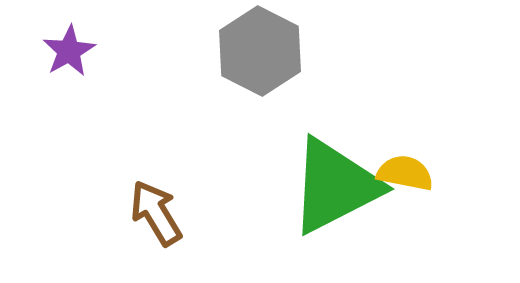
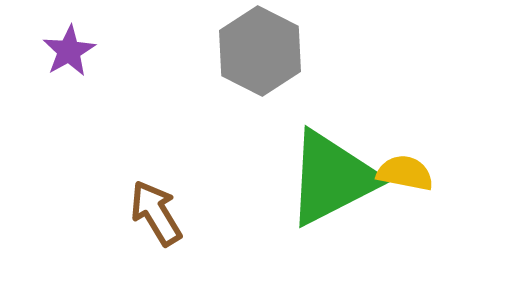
green triangle: moved 3 px left, 8 px up
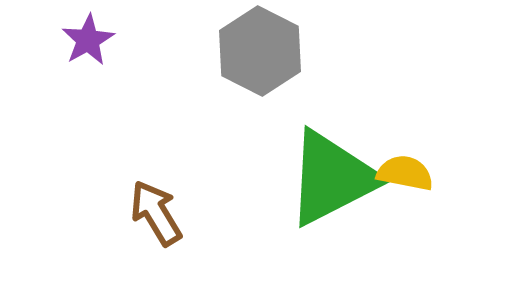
purple star: moved 19 px right, 11 px up
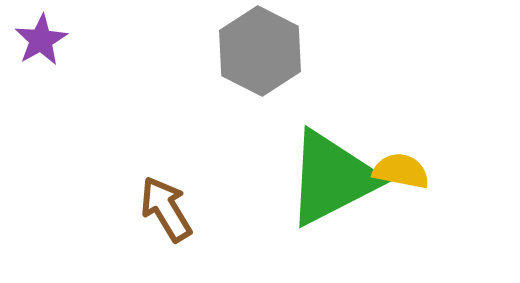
purple star: moved 47 px left
yellow semicircle: moved 4 px left, 2 px up
brown arrow: moved 10 px right, 4 px up
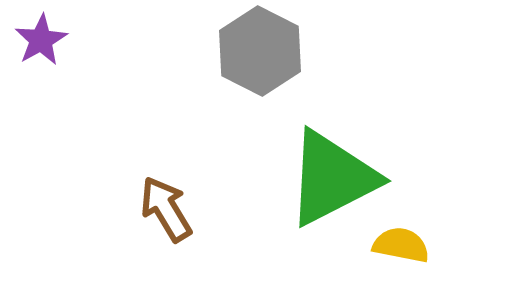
yellow semicircle: moved 74 px down
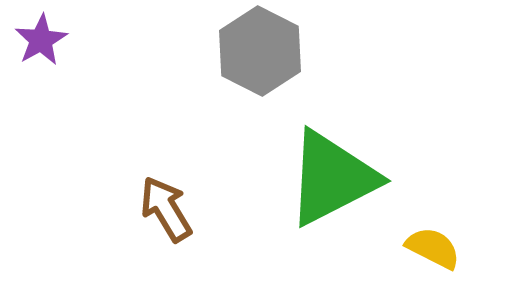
yellow semicircle: moved 32 px right, 3 px down; rotated 16 degrees clockwise
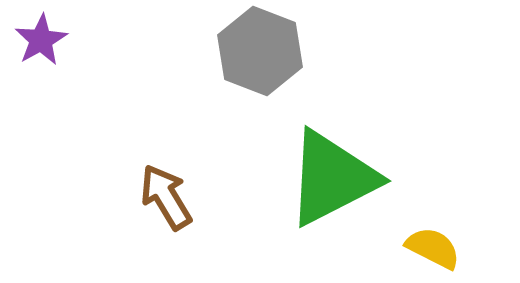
gray hexagon: rotated 6 degrees counterclockwise
brown arrow: moved 12 px up
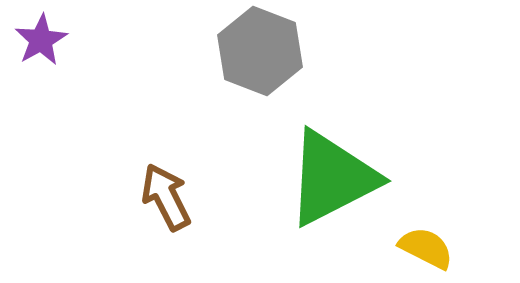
brown arrow: rotated 4 degrees clockwise
yellow semicircle: moved 7 px left
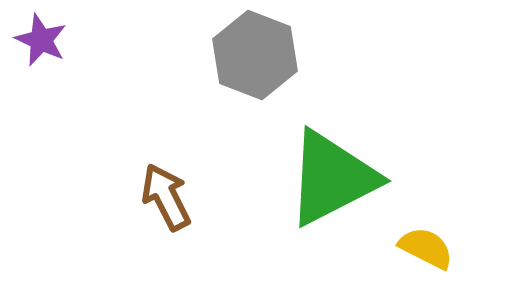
purple star: rotated 18 degrees counterclockwise
gray hexagon: moved 5 px left, 4 px down
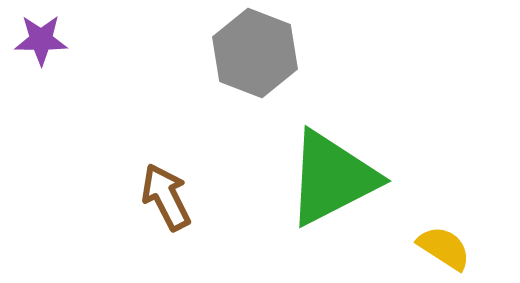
purple star: rotated 24 degrees counterclockwise
gray hexagon: moved 2 px up
yellow semicircle: moved 18 px right; rotated 6 degrees clockwise
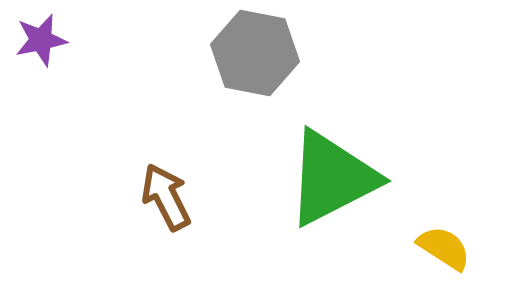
purple star: rotated 12 degrees counterclockwise
gray hexagon: rotated 10 degrees counterclockwise
